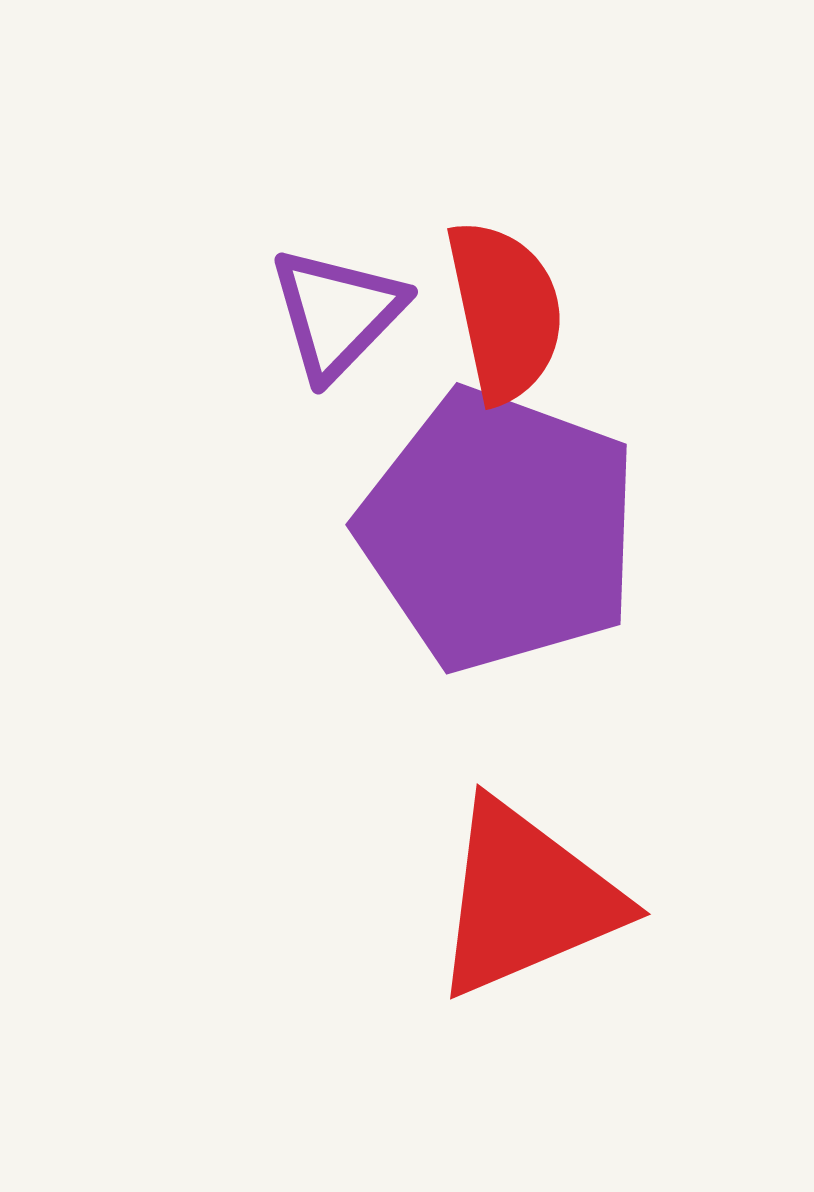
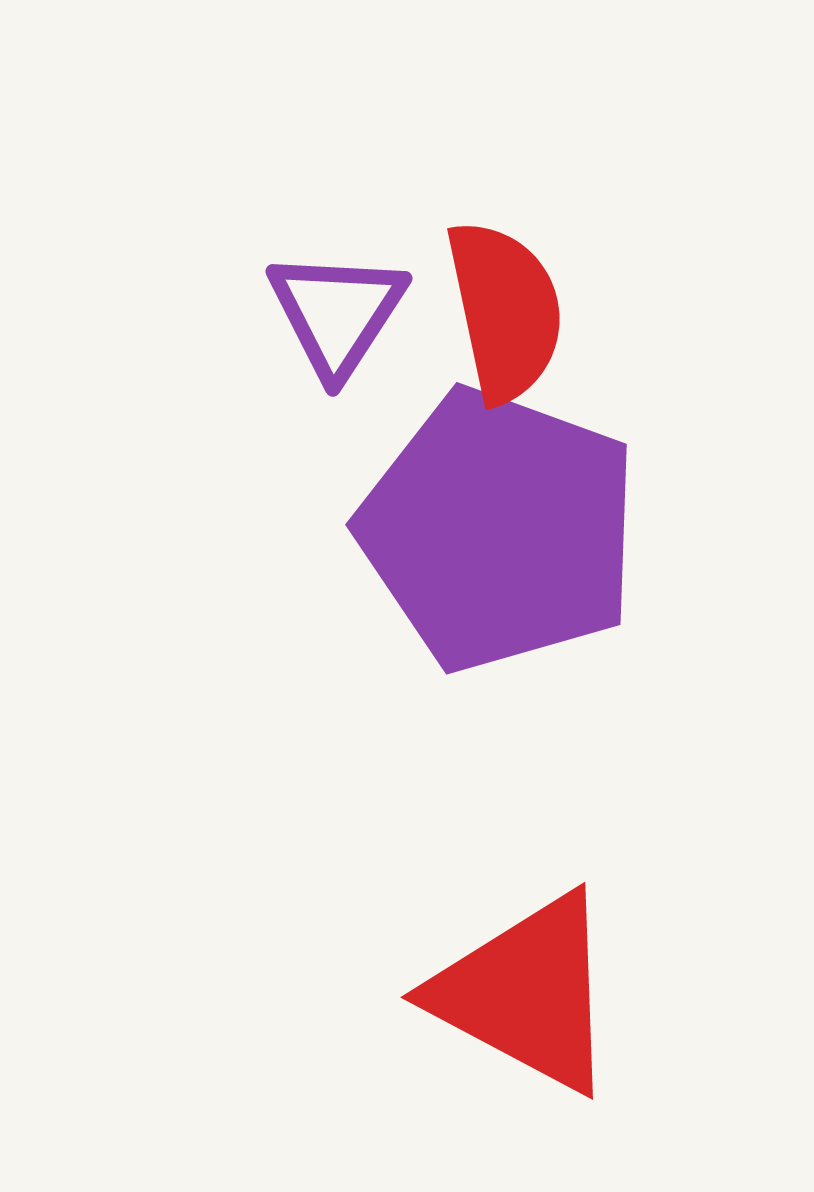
purple triangle: rotated 11 degrees counterclockwise
red triangle: moved 94 px down; rotated 51 degrees clockwise
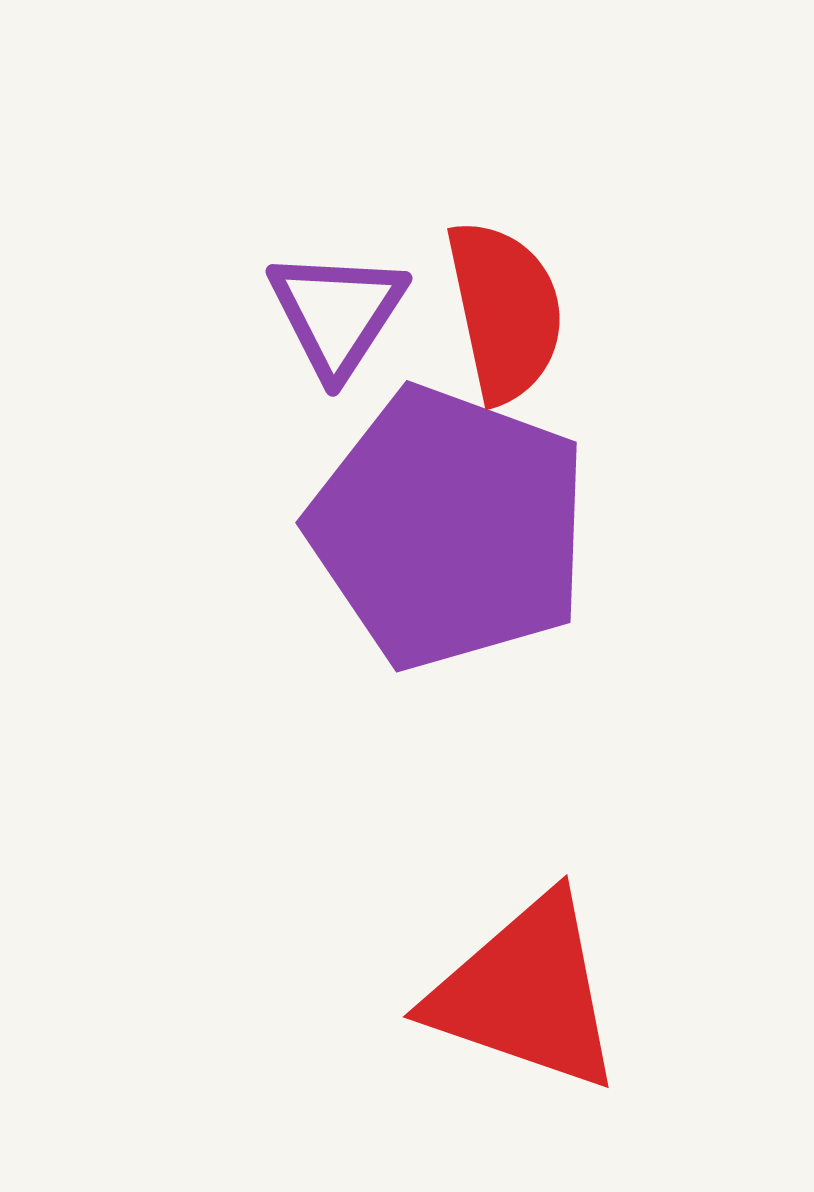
purple pentagon: moved 50 px left, 2 px up
red triangle: rotated 9 degrees counterclockwise
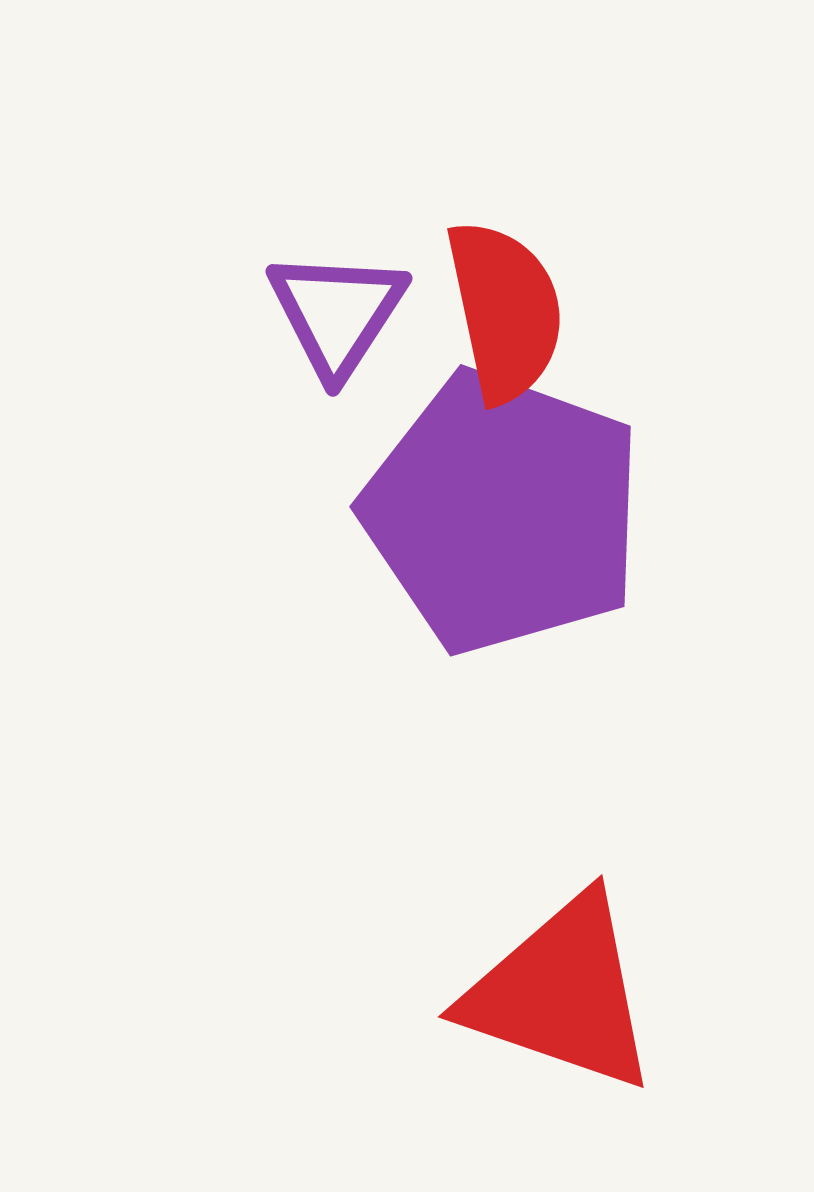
purple pentagon: moved 54 px right, 16 px up
red triangle: moved 35 px right
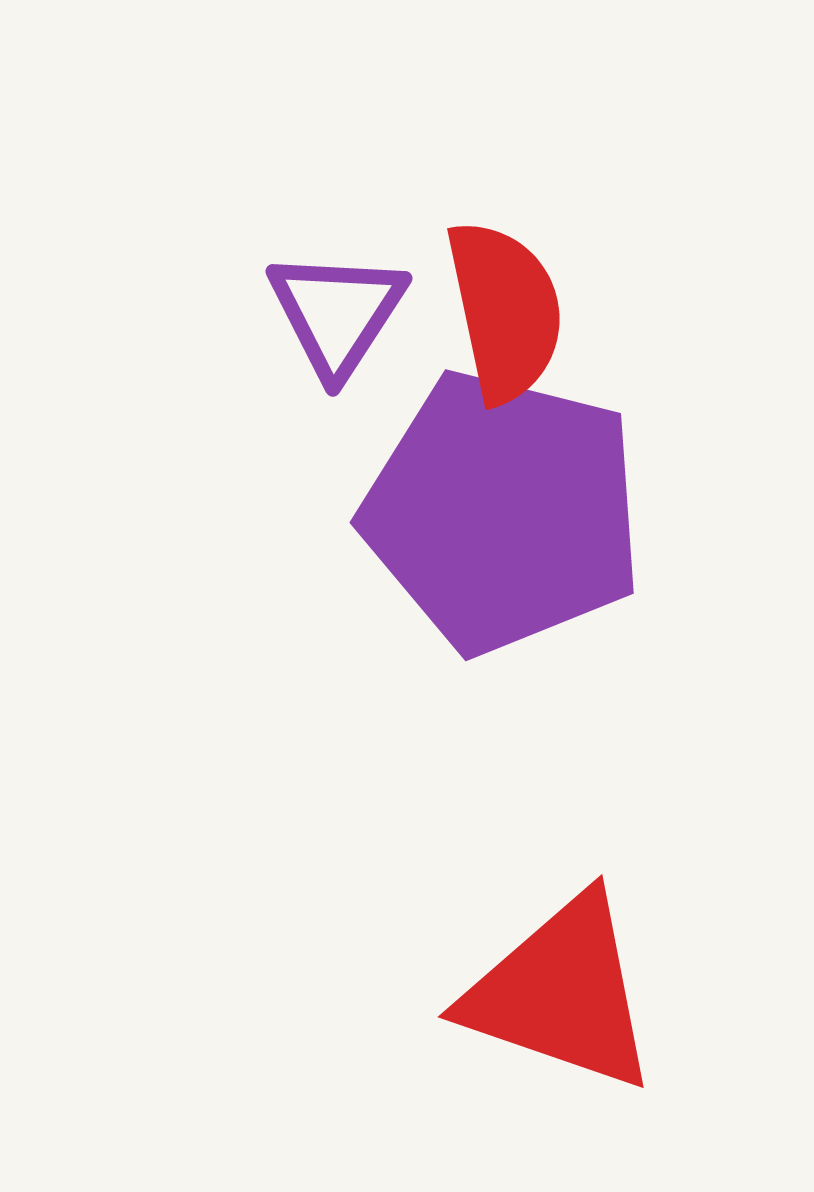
purple pentagon: rotated 6 degrees counterclockwise
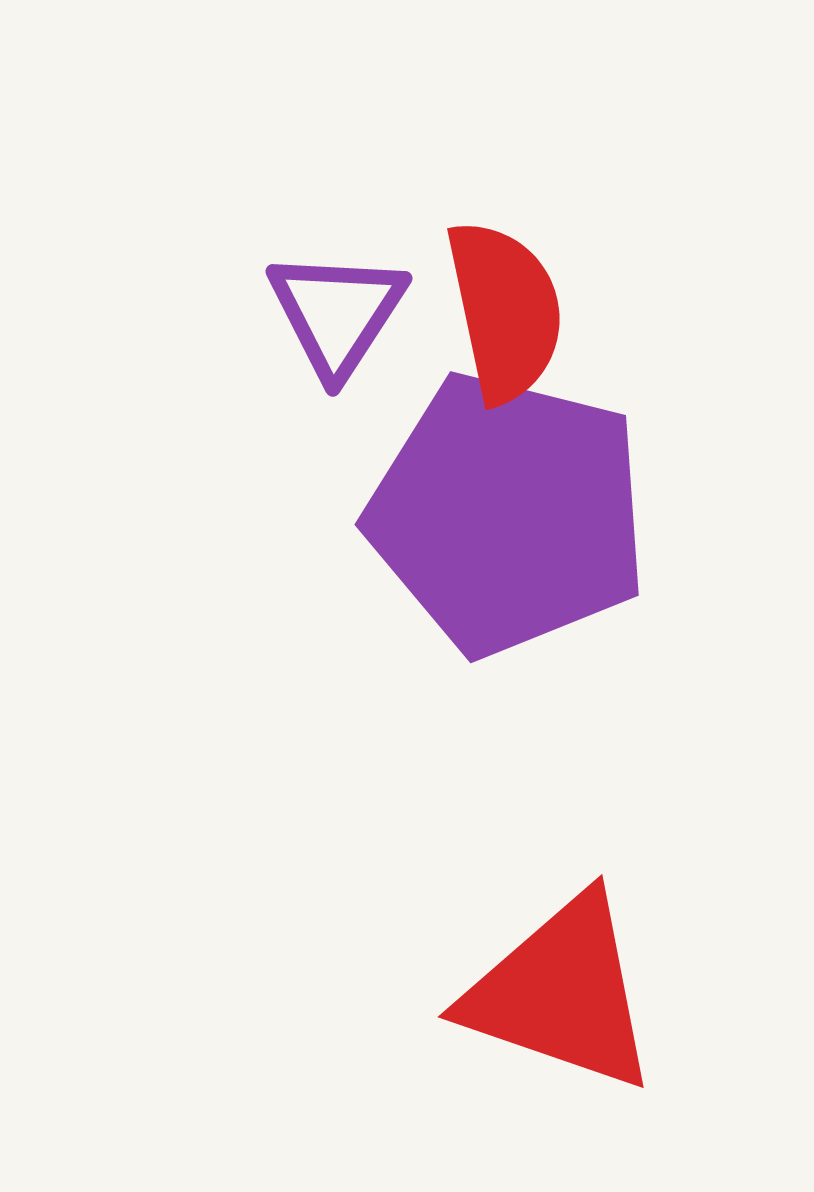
purple pentagon: moved 5 px right, 2 px down
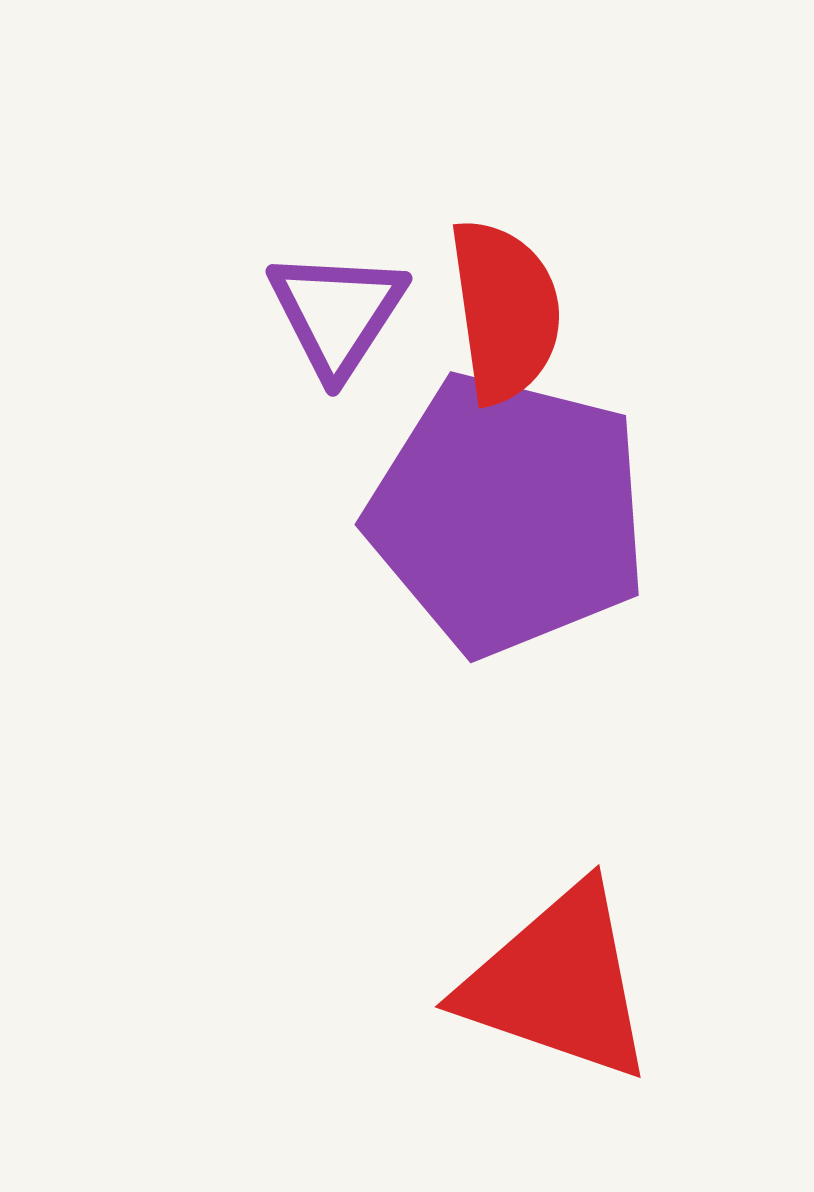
red semicircle: rotated 4 degrees clockwise
red triangle: moved 3 px left, 10 px up
